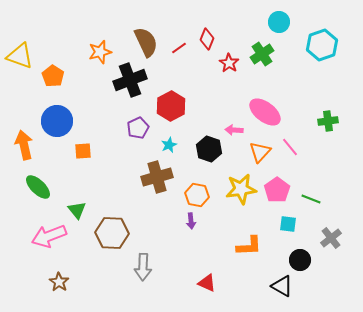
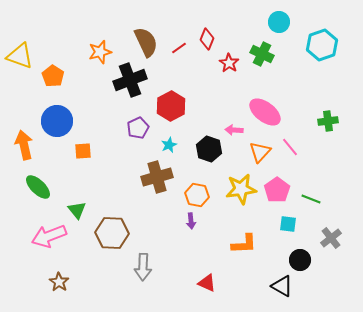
green cross at (262, 54): rotated 30 degrees counterclockwise
orange L-shape at (249, 246): moved 5 px left, 2 px up
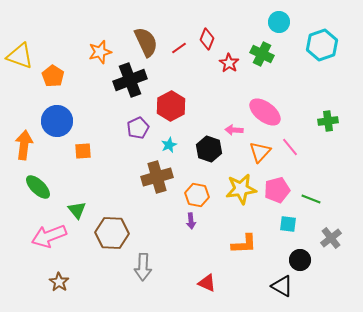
orange arrow at (24, 145): rotated 20 degrees clockwise
pink pentagon at (277, 190): rotated 20 degrees clockwise
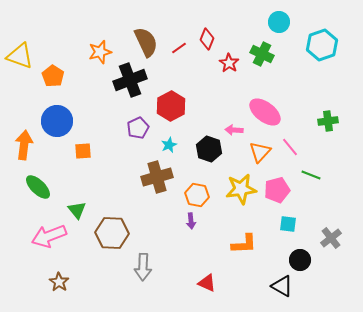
green line at (311, 199): moved 24 px up
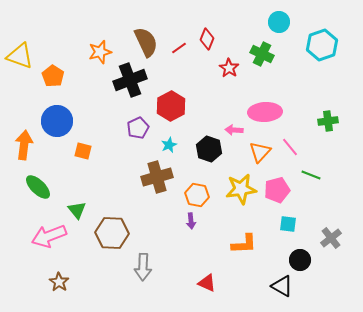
red star at (229, 63): moved 5 px down
pink ellipse at (265, 112): rotated 40 degrees counterclockwise
orange square at (83, 151): rotated 18 degrees clockwise
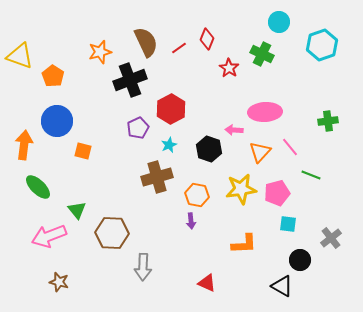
red hexagon at (171, 106): moved 3 px down
pink pentagon at (277, 190): moved 3 px down
brown star at (59, 282): rotated 18 degrees counterclockwise
